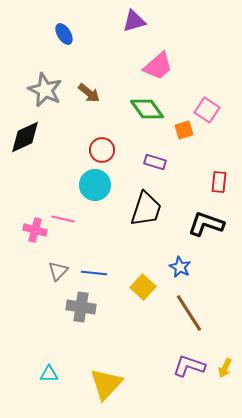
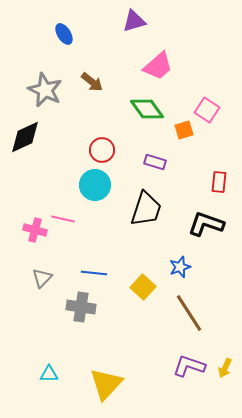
brown arrow: moved 3 px right, 11 px up
blue star: rotated 25 degrees clockwise
gray triangle: moved 16 px left, 7 px down
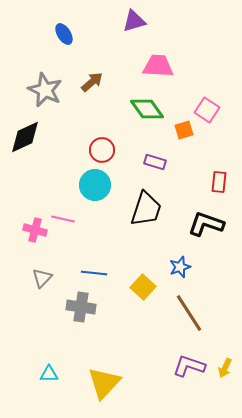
pink trapezoid: rotated 136 degrees counterclockwise
brown arrow: rotated 80 degrees counterclockwise
yellow triangle: moved 2 px left, 1 px up
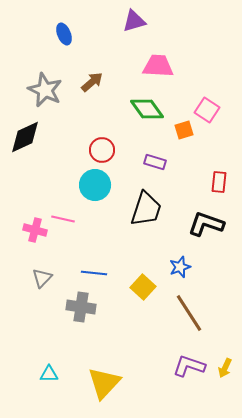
blue ellipse: rotated 10 degrees clockwise
